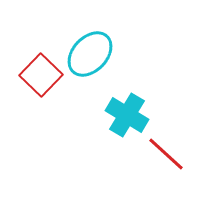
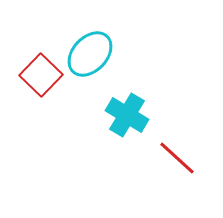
red line: moved 11 px right, 4 px down
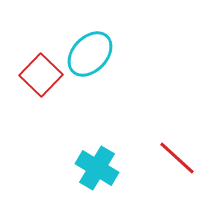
cyan cross: moved 30 px left, 53 px down
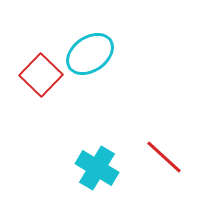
cyan ellipse: rotated 12 degrees clockwise
red line: moved 13 px left, 1 px up
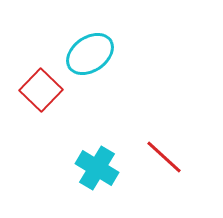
red square: moved 15 px down
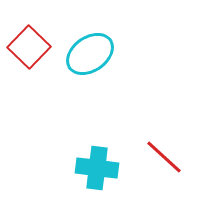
red square: moved 12 px left, 43 px up
cyan cross: rotated 24 degrees counterclockwise
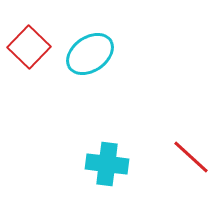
red line: moved 27 px right
cyan cross: moved 10 px right, 4 px up
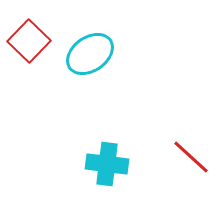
red square: moved 6 px up
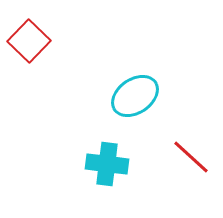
cyan ellipse: moved 45 px right, 42 px down
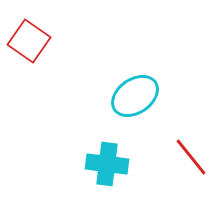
red square: rotated 9 degrees counterclockwise
red line: rotated 9 degrees clockwise
